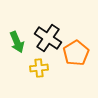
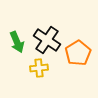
black cross: moved 1 px left, 2 px down
orange pentagon: moved 2 px right
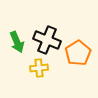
black cross: rotated 12 degrees counterclockwise
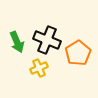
yellow cross: rotated 18 degrees counterclockwise
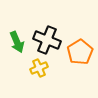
orange pentagon: moved 2 px right, 1 px up
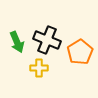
yellow cross: rotated 24 degrees clockwise
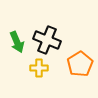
orange pentagon: moved 12 px down
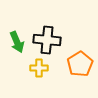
black cross: rotated 16 degrees counterclockwise
